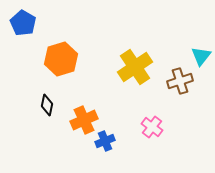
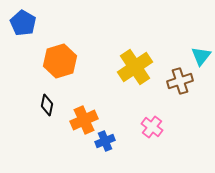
orange hexagon: moved 1 px left, 2 px down
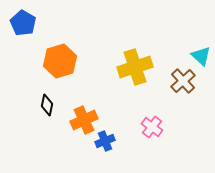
cyan triangle: rotated 25 degrees counterclockwise
yellow cross: rotated 16 degrees clockwise
brown cross: moved 3 px right; rotated 25 degrees counterclockwise
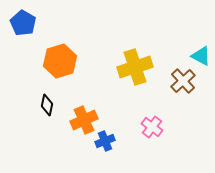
cyan triangle: rotated 15 degrees counterclockwise
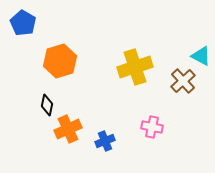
orange cross: moved 16 px left, 9 px down
pink cross: rotated 25 degrees counterclockwise
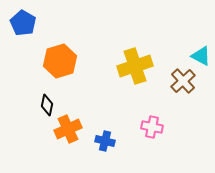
yellow cross: moved 1 px up
blue cross: rotated 36 degrees clockwise
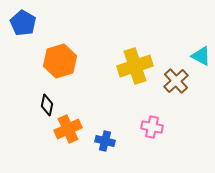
brown cross: moved 7 px left
